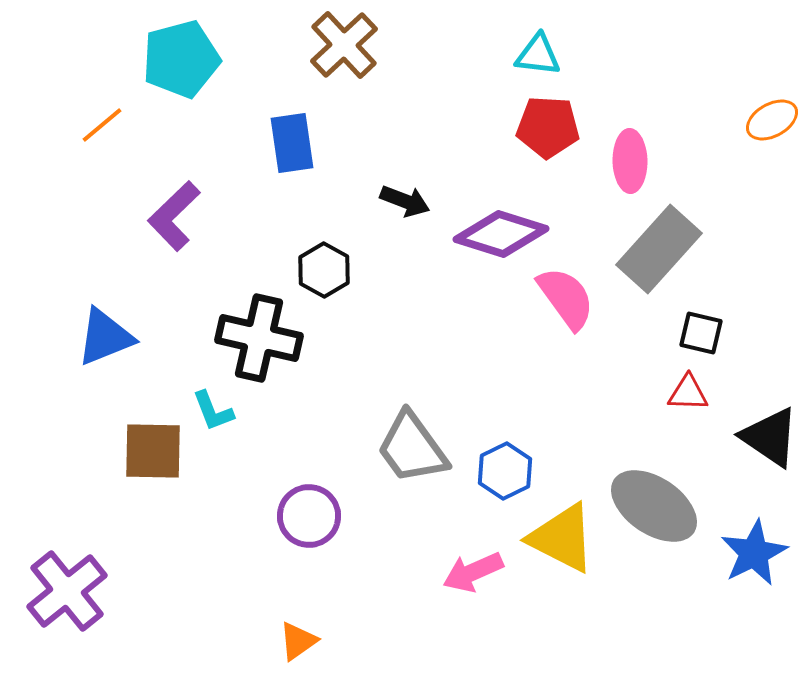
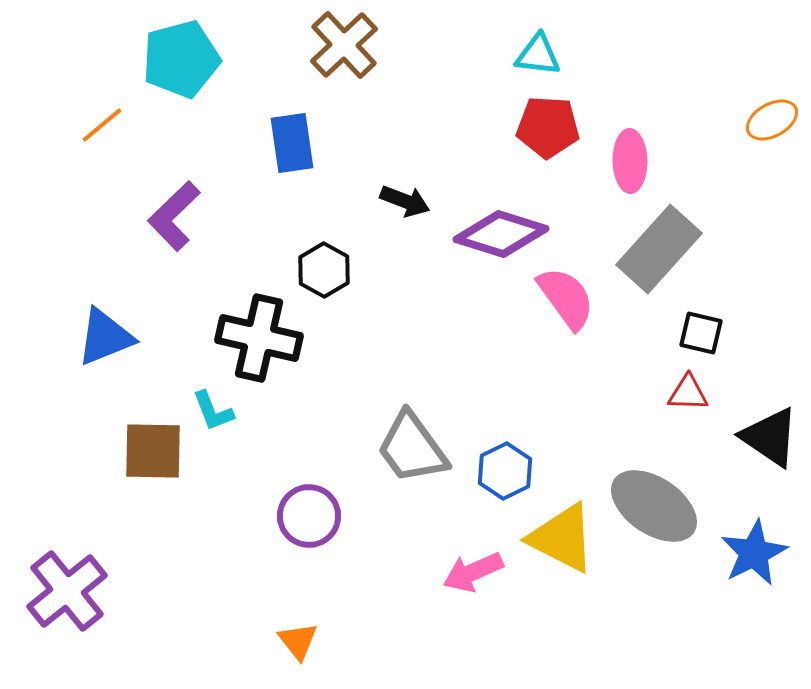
orange triangle: rotated 33 degrees counterclockwise
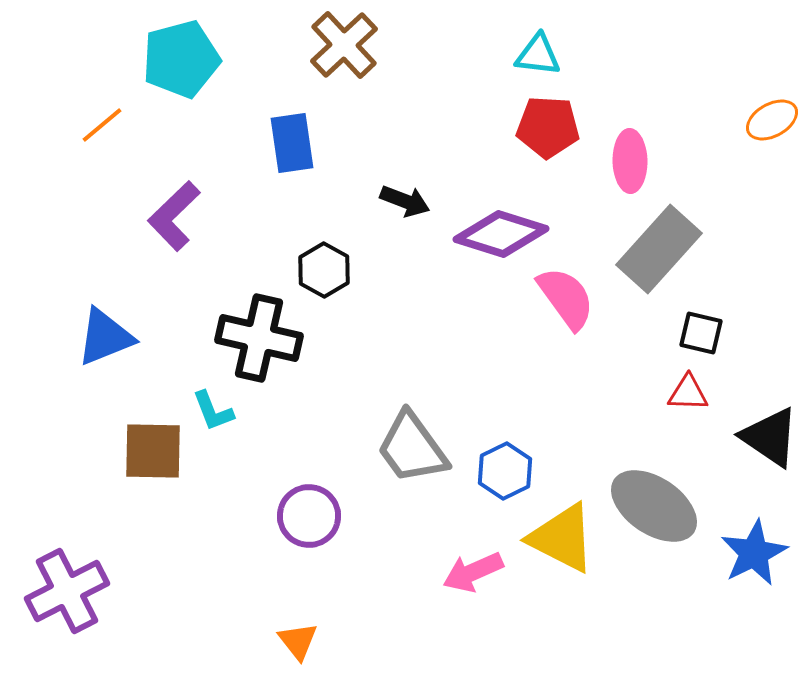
purple cross: rotated 12 degrees clockwise
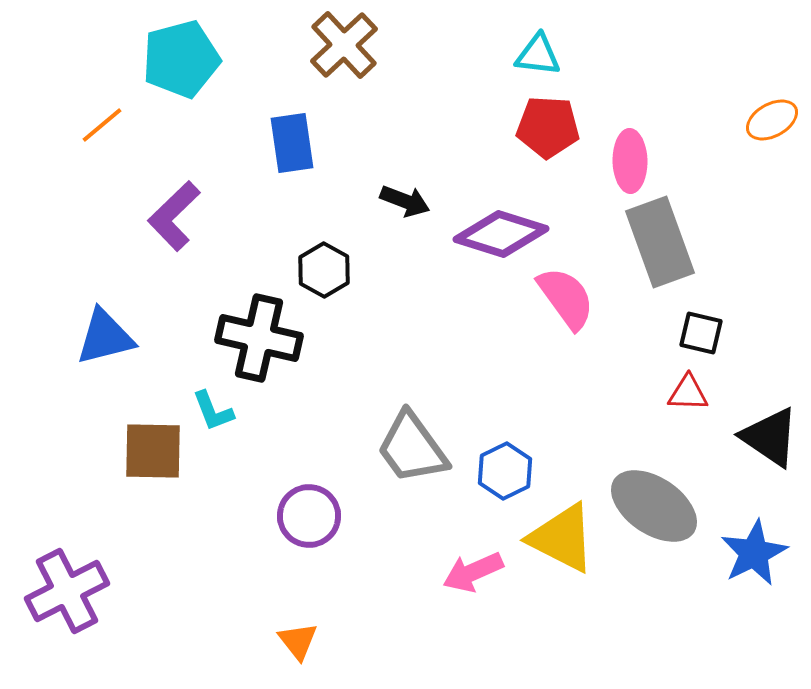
gray rectangle: moved 1 px right, 7 px up; rotated 62 degrees counterclockwise
blue triangle: rotated 8 degrees clockwise
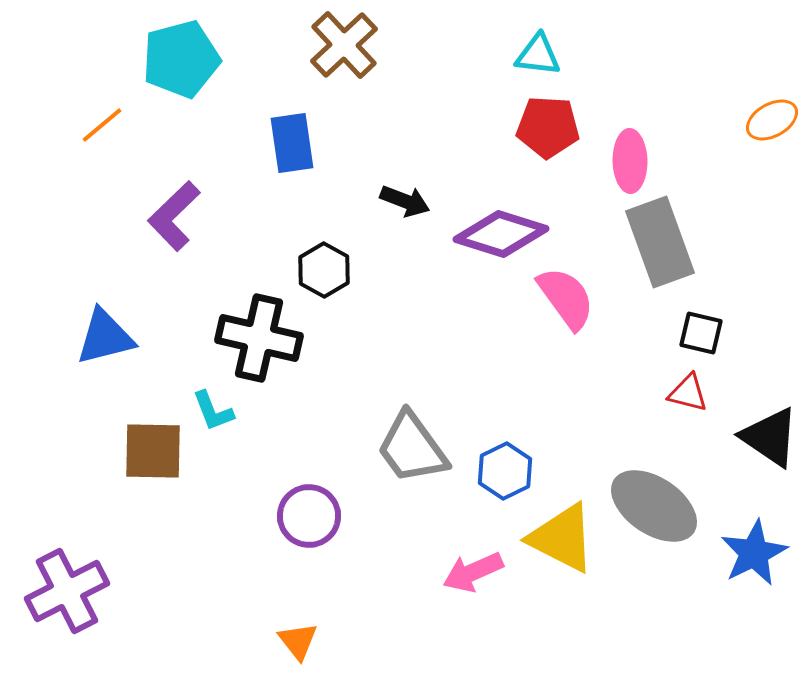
red triangle: rotated 12 degrees clockwise
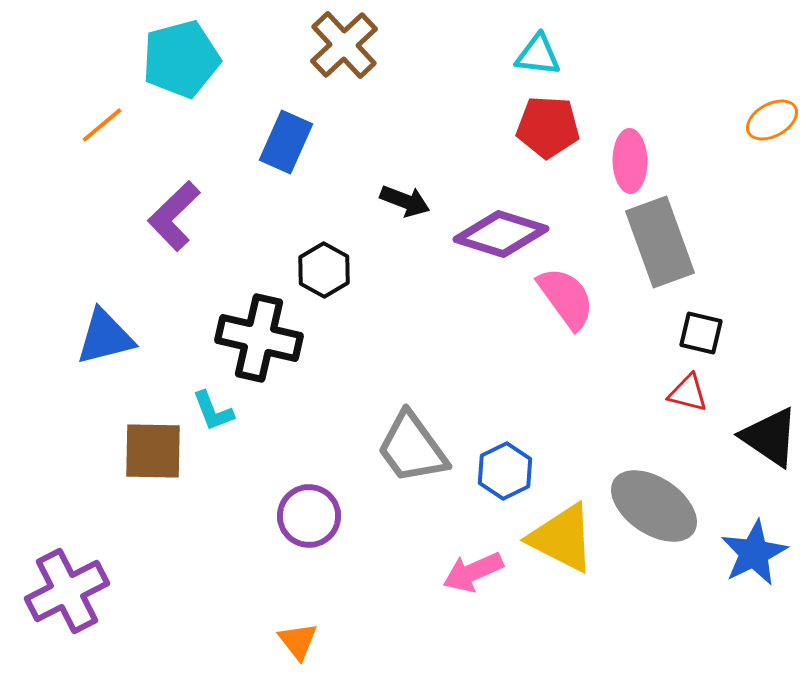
blue rectangle: moved 6 px left, 1 px up; rotated 32 degrees clockwise
